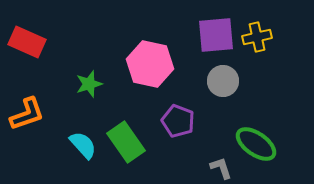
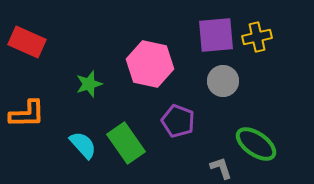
orange L-shape: rotated 18 degrees clockwise
green rectangle: moved 1 px down
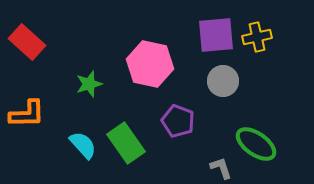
red rectangle: rotated 18 degrees clockwise
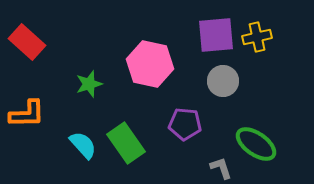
purple pentagon: moved 7 px right, 3 px down; rotated 16 degrees counterclockwise
